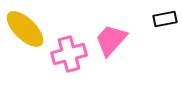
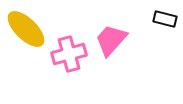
black rectangle: rotated 25 degrees clockwise
yellow ellipse: moved 1 px right
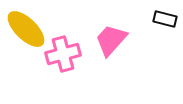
pink cross: moved 6 px left
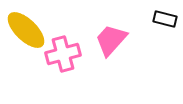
yellow ellipse: moved 1 px down
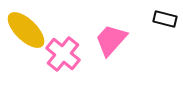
pink cross: rotated 36 degrees counterclockwise
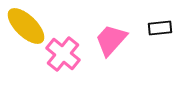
black rectangle: moved 5 px left, 9 px down; rotated 20 degrees counterclockwise
yellow ellipse: moved 4 px up
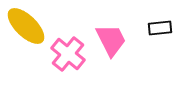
pink trapezoid: rotated 111 degrees clockwise
pink cross: moved 5 px right
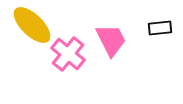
yellow ellipse: moved 6 px right, 1 px up
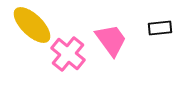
pink trapezoid: rotated 9 degrees counterclockwise
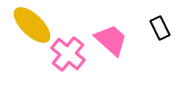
black rectangle: rotated 70 degrees clockwise
pink trapezoid: rotated 12 degrees counterclockwise
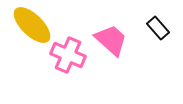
black rectangle: moved 2 px left; rotated 15 degrees counterclockwise
pink cross: moved 1 px down; rotated 16 degrees counterclockwise
